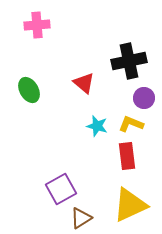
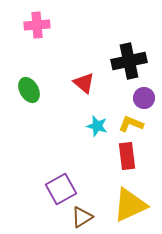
brown triangle: moved 1 px right, 1 px up
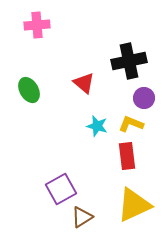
yellow triangle: moved 4 px right
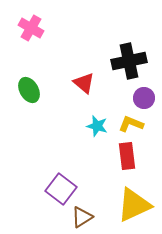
pink cross: moved 6 px left, 3 px down; rotated 35 degrees clockwise
purple square: rotated 24 degrees counterclockwise
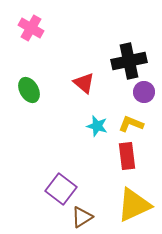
purple circle: moved 6 px up
